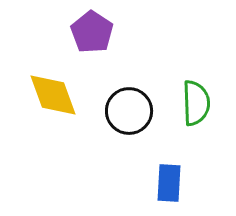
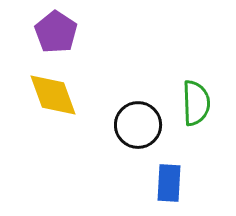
purple pentagon: moved 36 px left
black circle: moved 9 px right, 14 px down
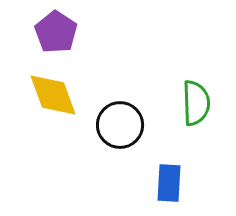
black circle: moved 18 px left
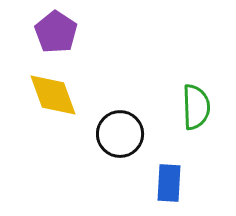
green semicircle: moved 4 px down
black circle: moved 9 px down
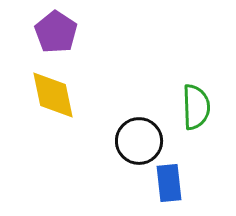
yellow diamond: rotated 8 degrees clockwise
black circle: moved 19 px right, 7 px down
blue rectangle: rotated 9 degrees counterclockwise
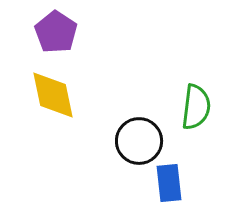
green semicircle: rotated 9 degrees clockwise
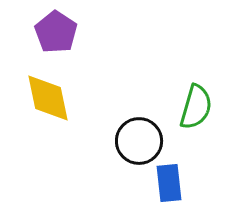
yellow diamond: moved 5 px left, 3 px down
green semicircle: rotated 9 degrees clockwise
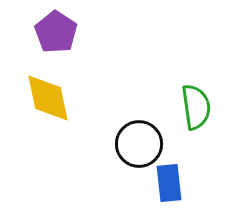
green semicircle: rotated 24 degrees counterclockwise
black circle: moved 3 px down
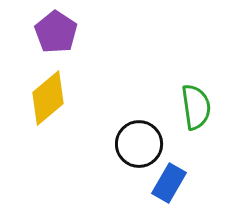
yellow diamond: rotated 62 degrees clockwise
blue rectangle: rotated 36 degrees clockwise
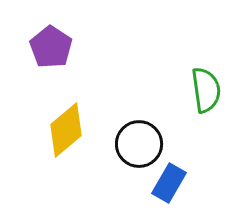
purple pentagon: moved 5 px left, 15 px down
yellow diamond: moved 18 px right, 32 px down
green semicircle: moved 10 px right, 17 px up
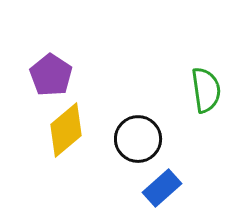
purple pentagon: moved 28 px down
black circle: moved 1 px left, 5 px up
blue rectangle: moved 7 px left, 5 px down; rotated 18 degrees clockwise
